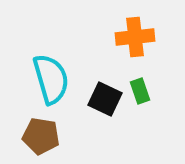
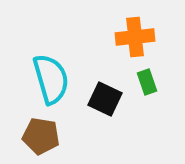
green rectangle: moved 7 px right, 9 px up
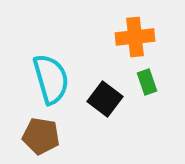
black square: rotated 12 degrees clockwise
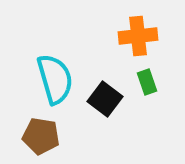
orange cross: moved 3 px right, 1 px up
cyan semicircle: moved 4 px right
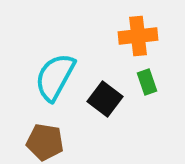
cyan semicircle: moved 2 px up; rotated 135 degrees counterclockwise
brown pentagon: moved 4 px right, 6 px down
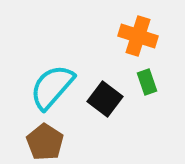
orange cross: rotated 24 degrees clockwise
cyan semicircle: moved 3 px left, 10 px down; rotated 12 degrees clockwise
brown pentagon: rotated 24 degrees clockwise
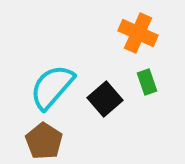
orange cross: moved 3 px up; rotated 6 degrees clockwise
black square: rotated 12 degrees clockwise
brown pentagon: moved 1 px left, 1 px up
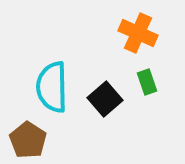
cyan semicircle: rotated 42 degrees counterclockwise
brown pentagon: moved 16 px left, 1 px up
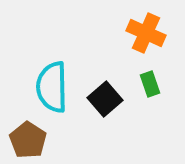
orange cross: moved 8 px right
green rectangle: moved 3 px right, 2 px down
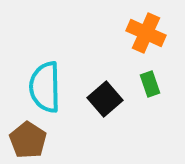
cyan semicircle: moved 7 px left
